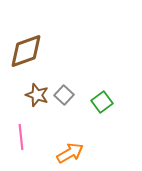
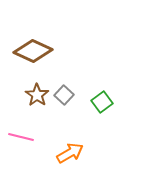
brown diamond: moved 7 px right; rotated 45 degrees clockwise
brown star: rotated 15 degrees clockwise
pink line: rotated 70 degrees counterclockwise
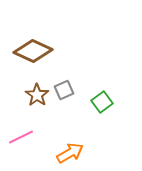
gray square: moved 5 px up; rotated 24 degrees clockwise
pink line: rotated 40 degrees counterclockwise
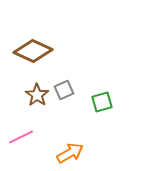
green square: rotated 20 degrees clockwise
